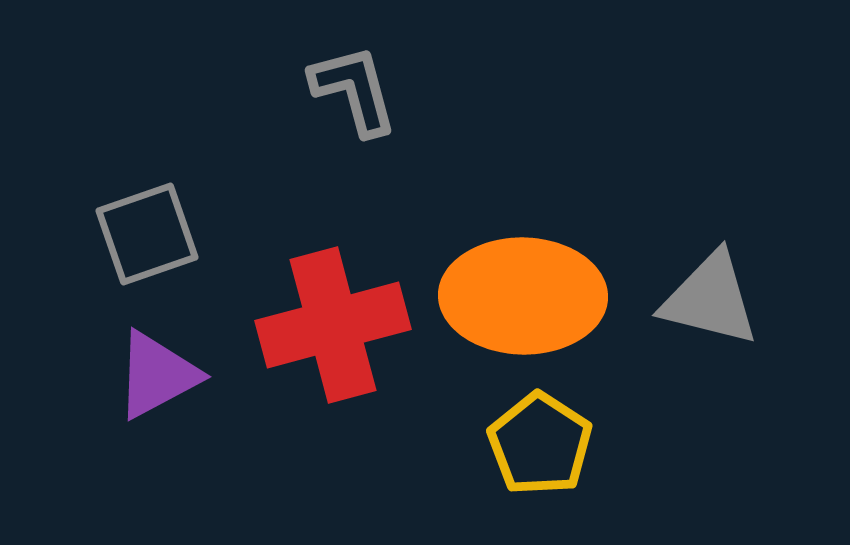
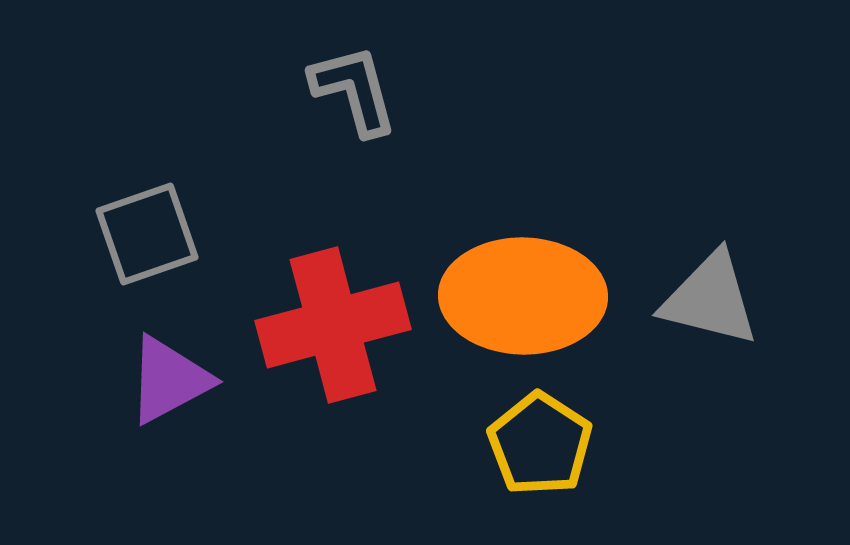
purple triangle: moved 12 px right, 5 px down
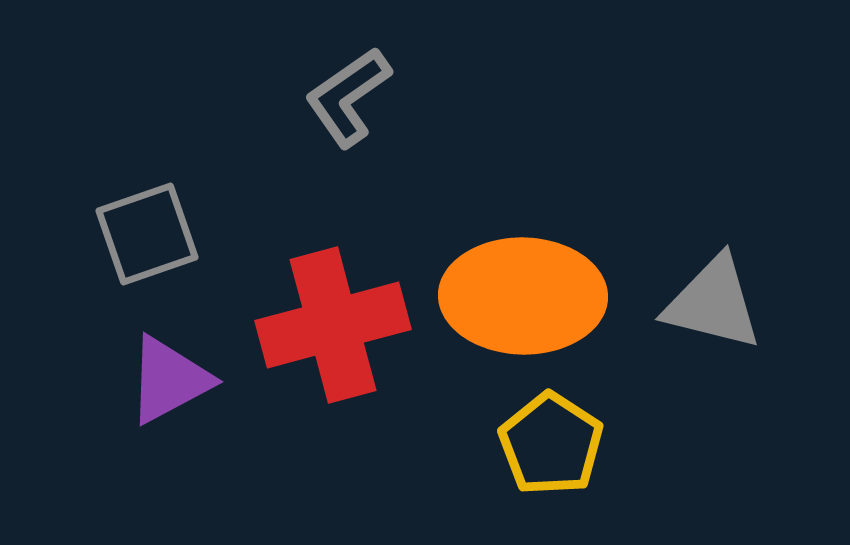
gray L-shape: moved 6 px left, 7 px down; rotated 110 degrees counterclockwise
gray triangle: moved 3 px right, 4 px down
yellow pentagon: moved 11 px right
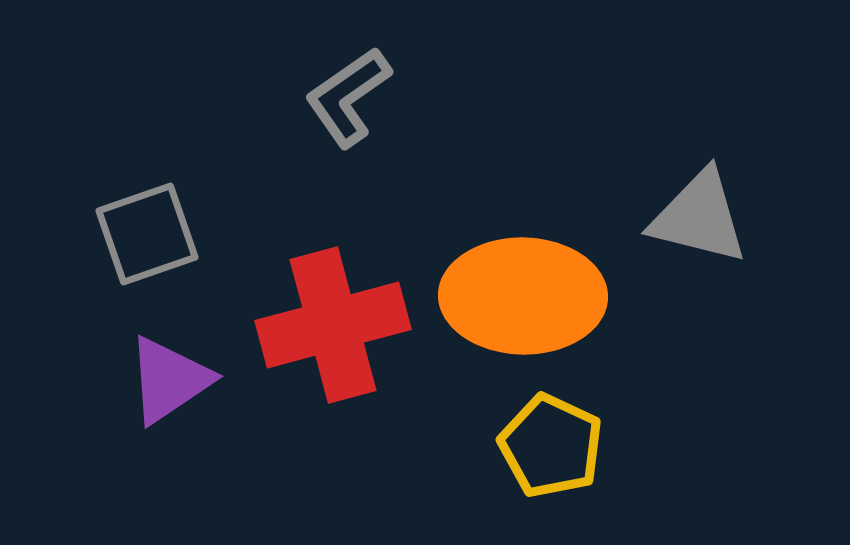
gray triangle: moved 14 px left, 86 px up
purple triangle: rotated 6 degrees counterclockwise
yellow pentagon: moved 2 px down; rotated 8 degrees counterclockwise
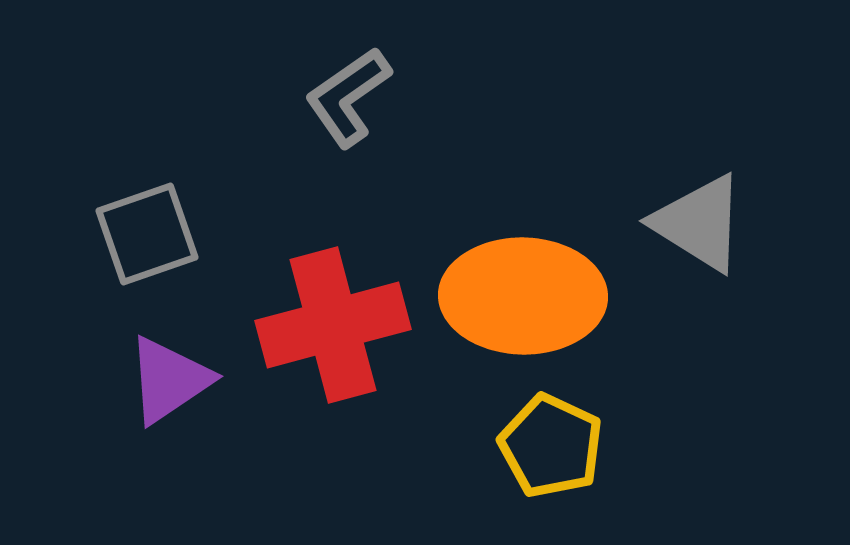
gray triangle: moved 6 px down; rotated 18 degrees clockwise
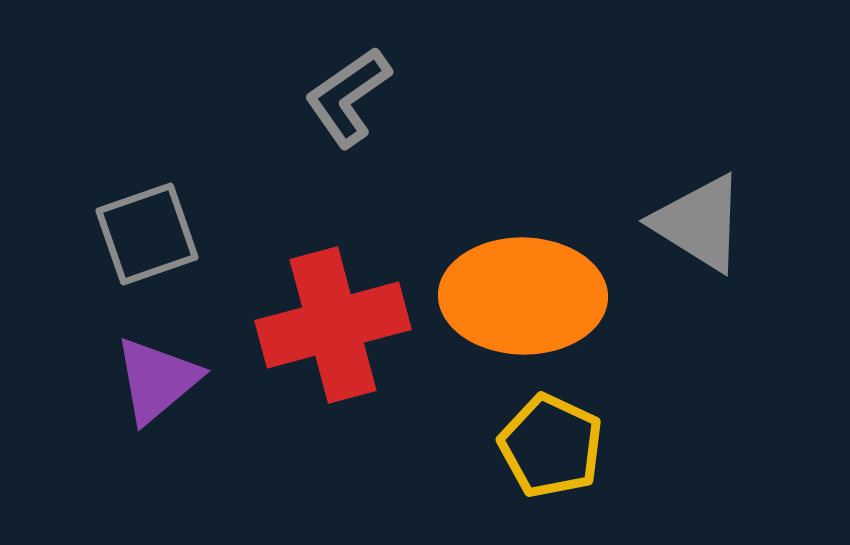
purple triangle: moved 12 px left; rotated 6 degrees counterclockwise
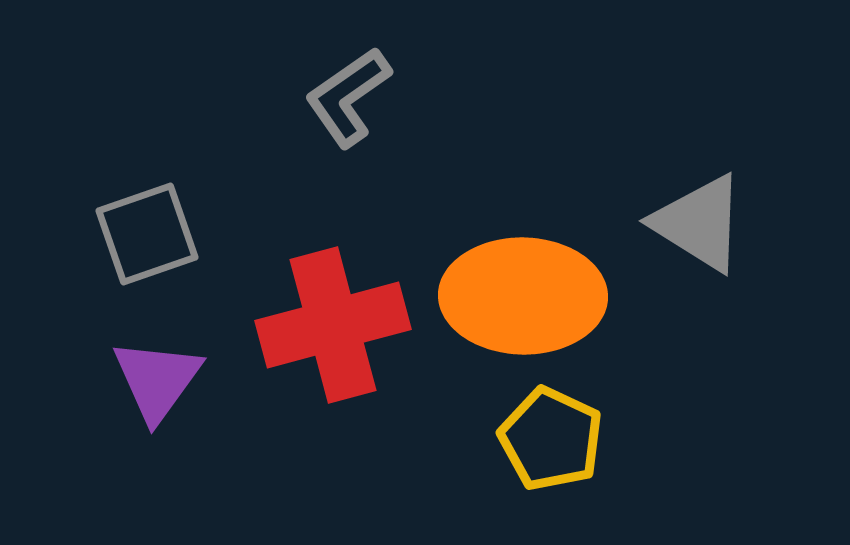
purple triangle: rotated 14 degrees counterclockwise
yellow pentagon: moved 7 px up
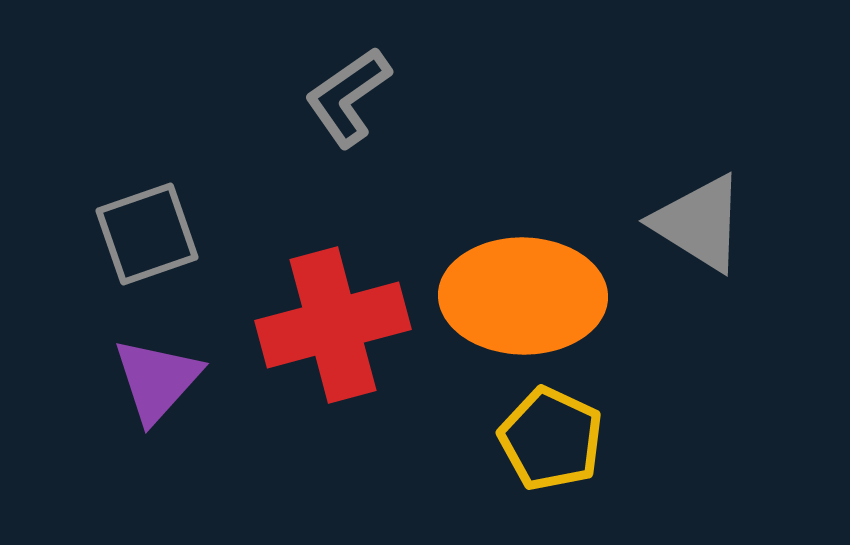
purple triangle: rotated 6 degrees clockwise
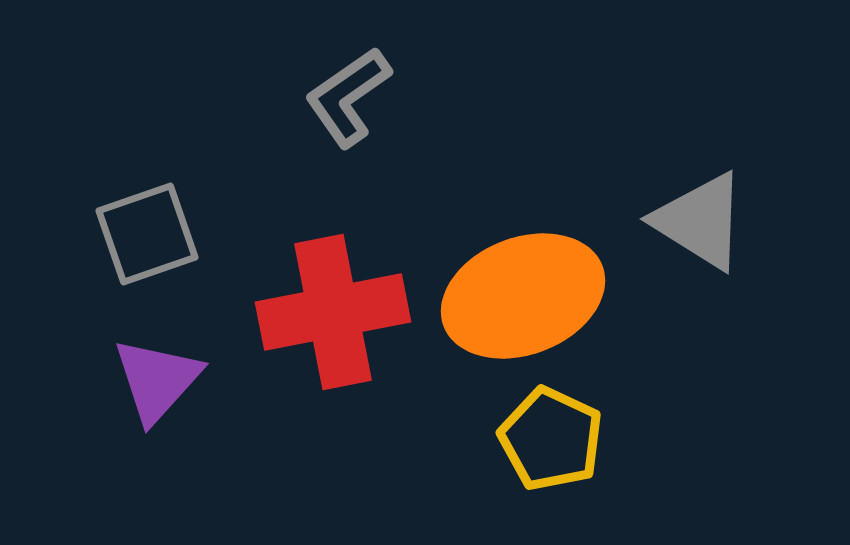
gray triangle: moved 1 px right, 2 px up
orange ellipse: rotated 22 degrees counterclockwise
red cross: moved 13 px up; rotated 4 degrees clockwise
